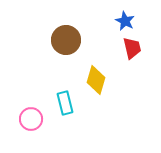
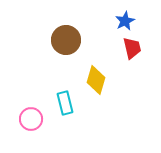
blue star: rotated 18 degrees clockwise
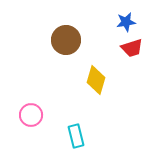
blue star: moved 1 px right, 1 px down; rotated 18 degrees clockwise
red trapezoid: rotated 85 degrees clockwise
cyan rectangle: moved 11 px right, 33 px down
pink circle: moved 4 px up
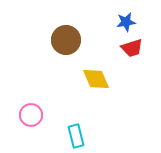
yellow diamond: moved 1 px up; rotated 40 degrees counterclockwise
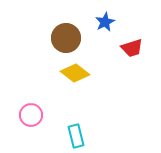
blue star: moved 21 px left; rotated 18 degrees counterclockwise
brown circle: moved 2 px up
yellow diamond: moved 21 px left, 6 px up; rotated 28 degrees counterclockwise
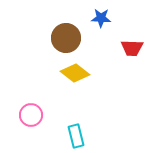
blue star: moved 4 px left, 4 px up; rotated 30 degrees clockwise
red trapezoid: rotated 20 degrees clockwise
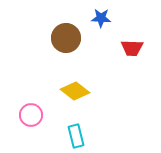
yellow diamond: moved 18 px down
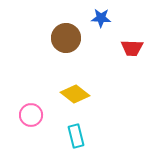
yellow diamond: moved 3 px down
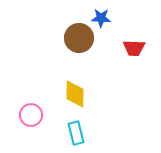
brown circle: moved 13 px right
red trapezoid: moved 2 px right
yellow diamond: rotated 52 degrees clockwise
cyan rectangle: moved 3 px up
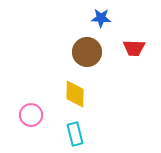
brown circle: moved 8 px right, 14 px down
cyan rectangle: moved 1 px left, 1 px down
